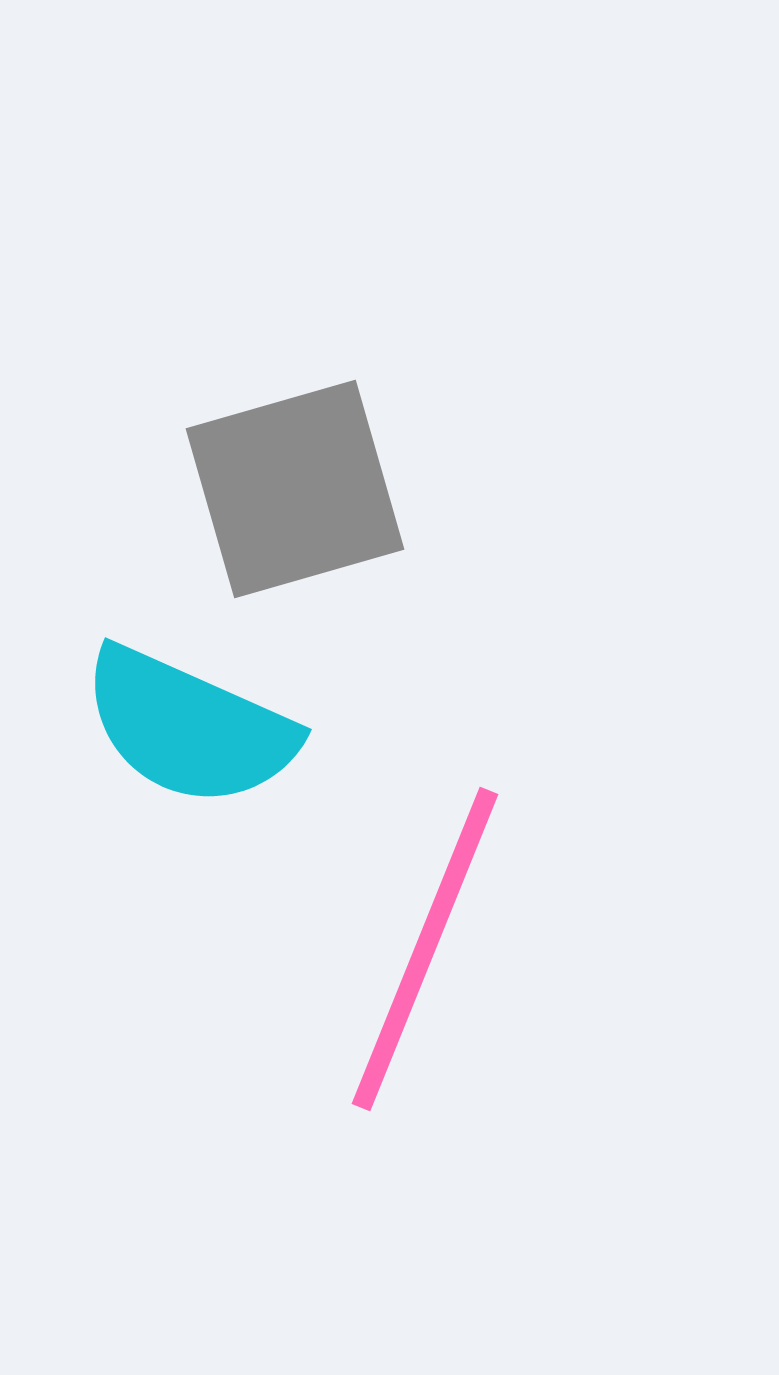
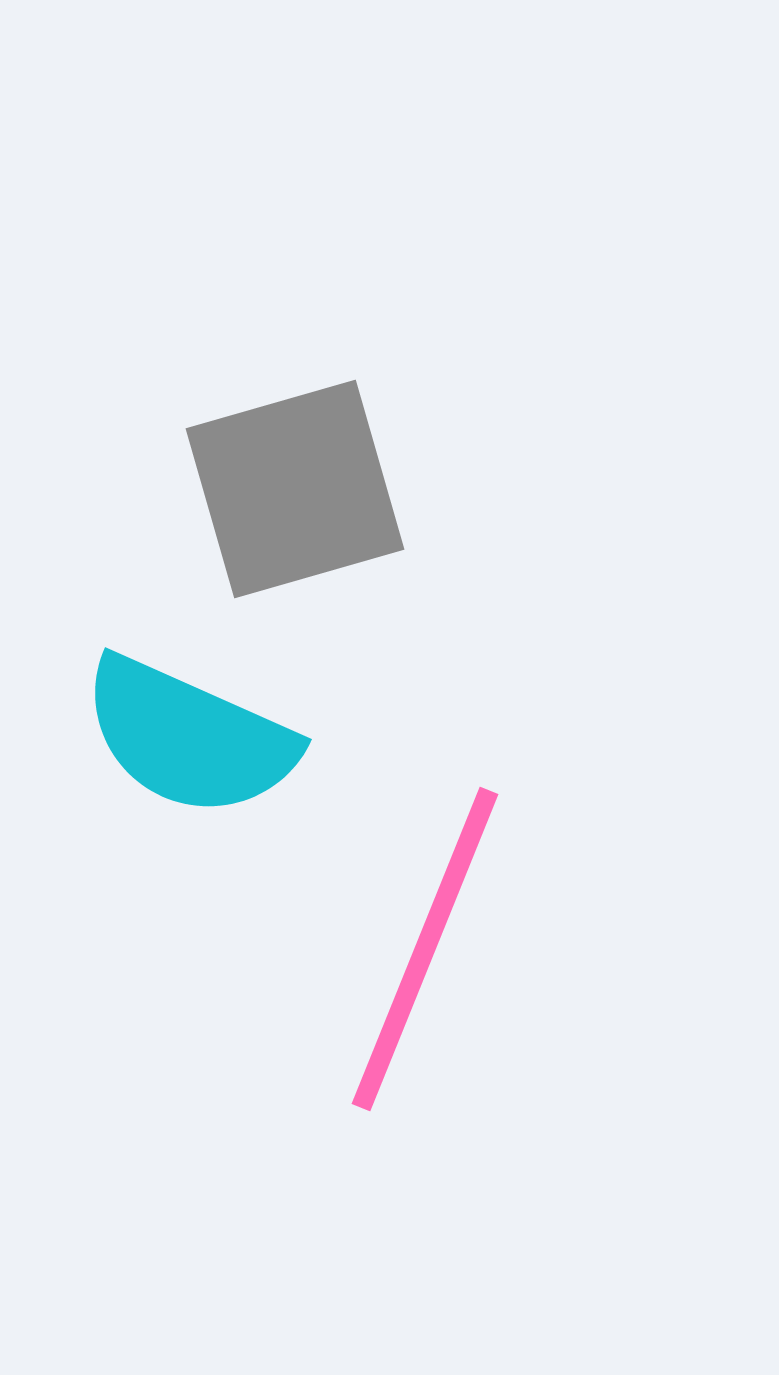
cyan semicircle: moved 10 px down
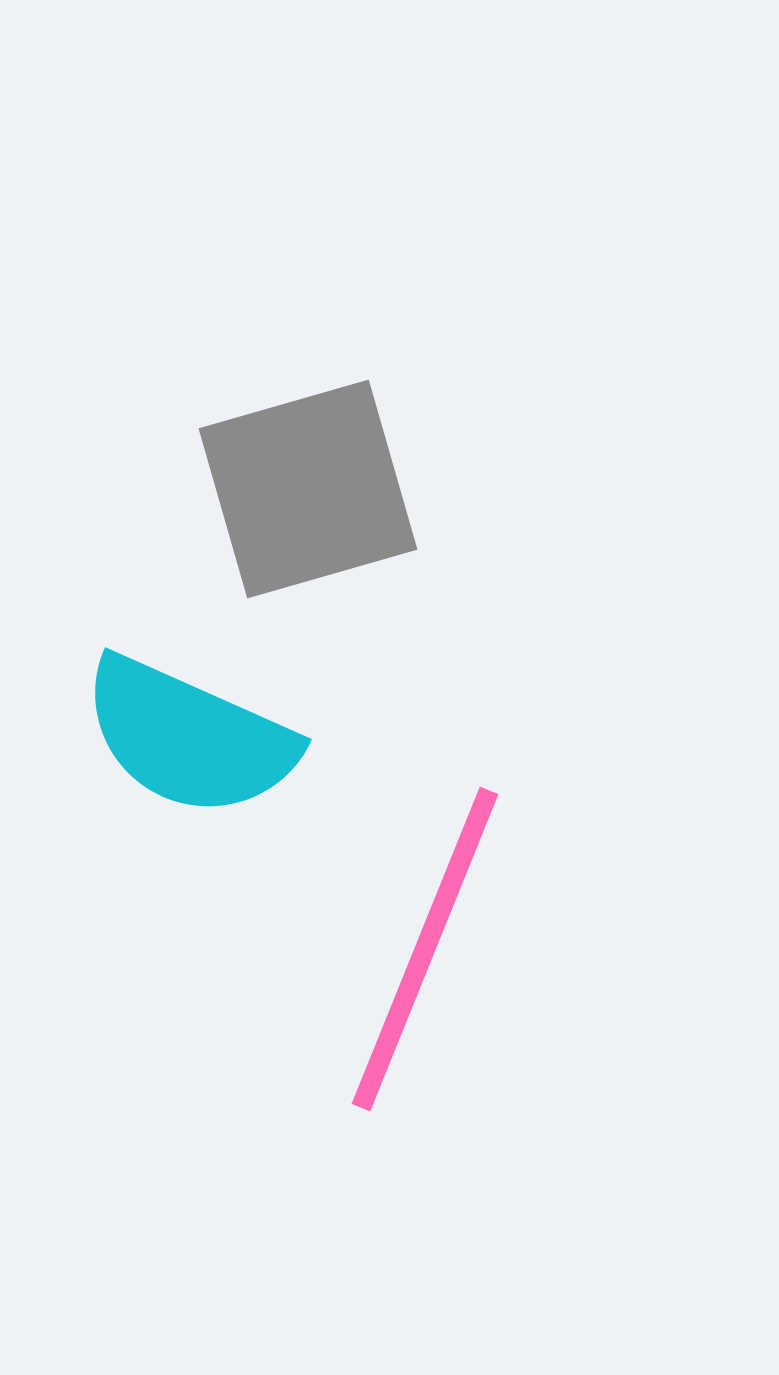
gray square: moved 13 px right
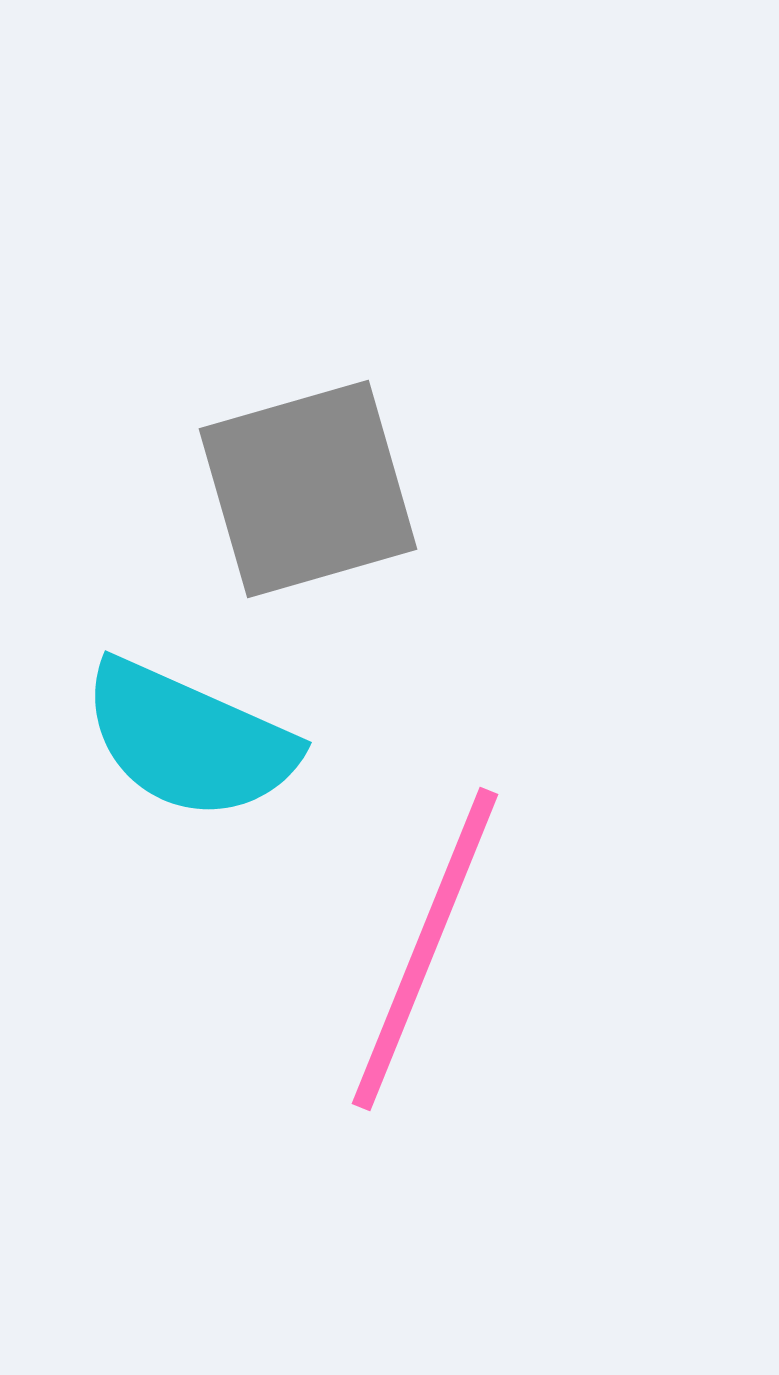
cyan semicircle: moved 3 px down
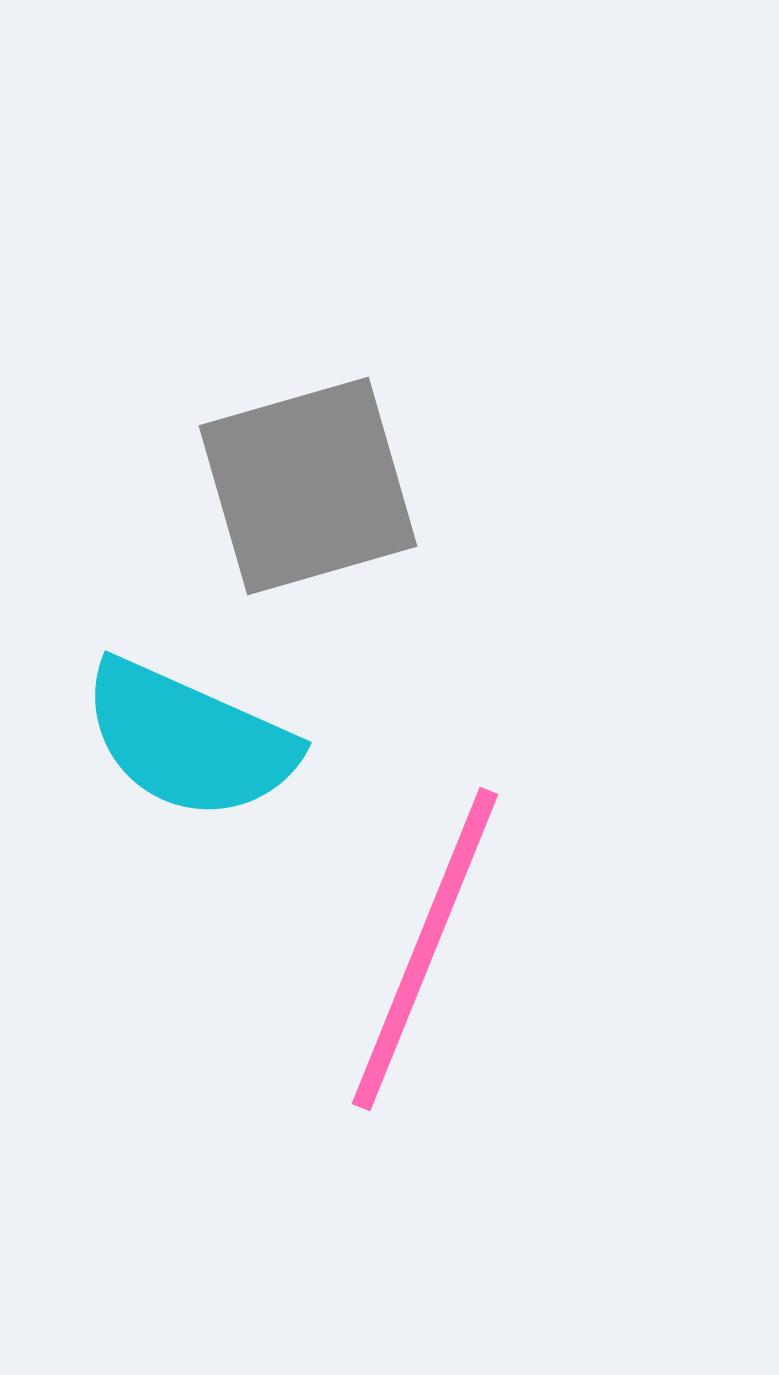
gray square: moved 3 px up
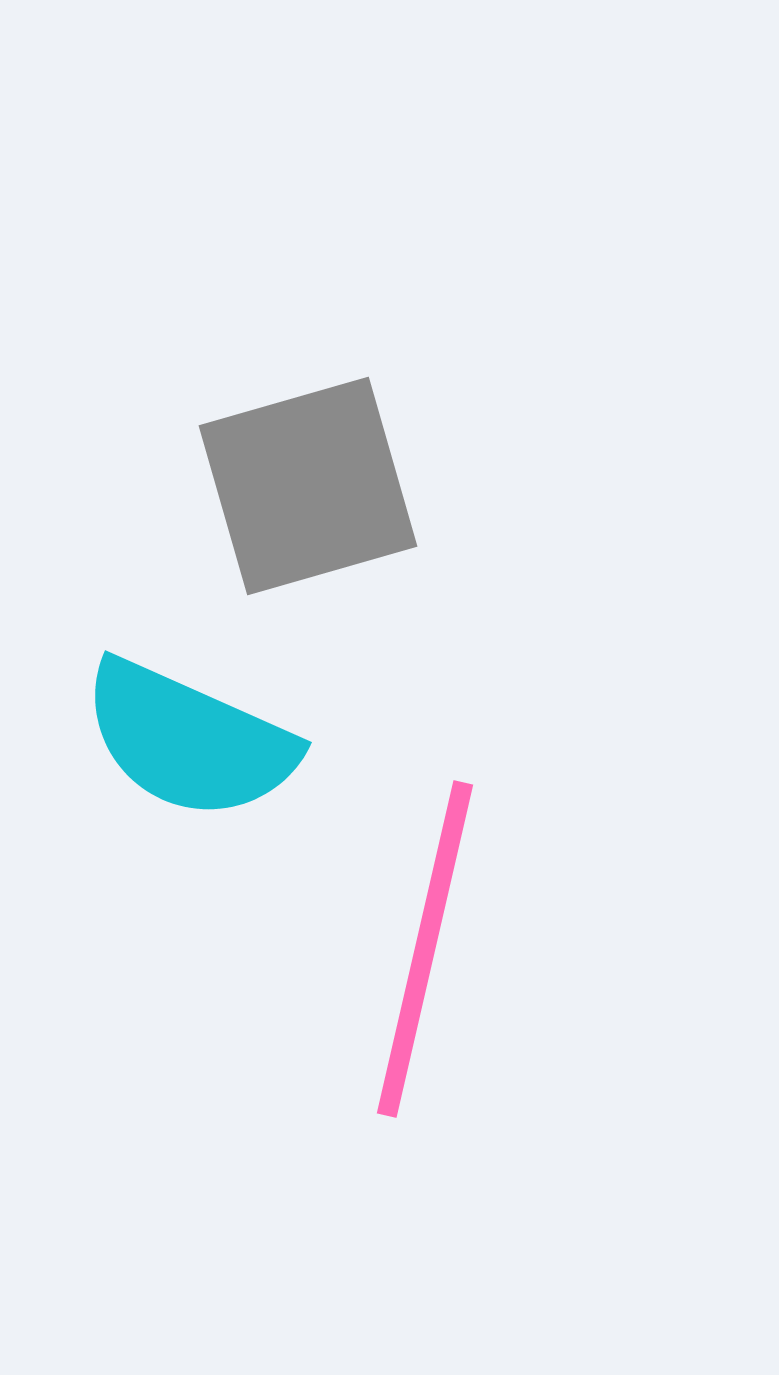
pink line: rotated 9 degrees counterclockwise
